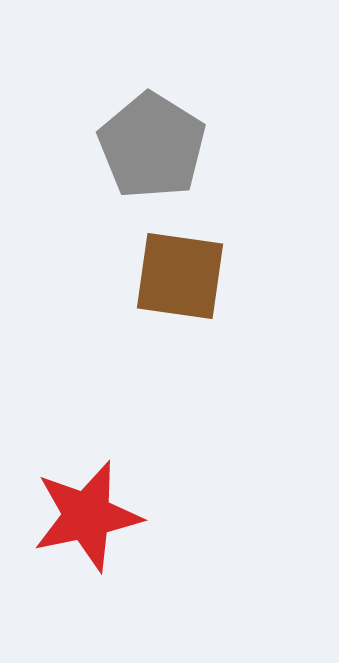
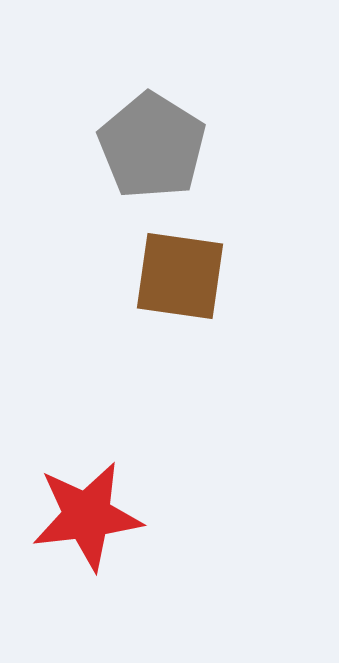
red star: rotated 5 degrees clockwise
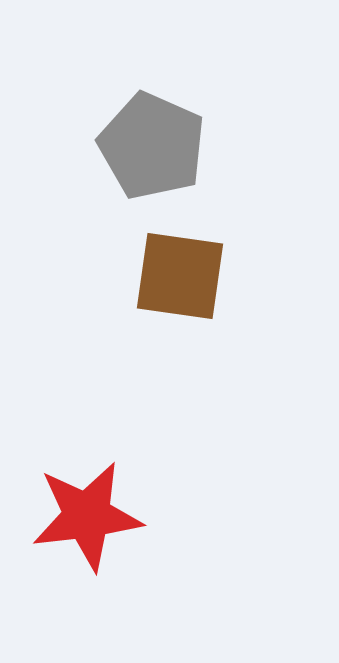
gray pentagon: rotated 8 degrees counterclockwise
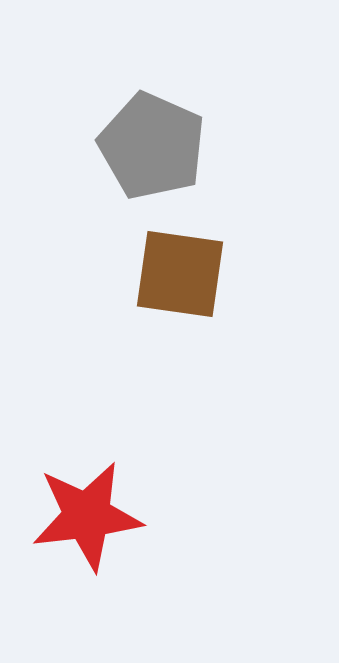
brown square: moved 2 px up
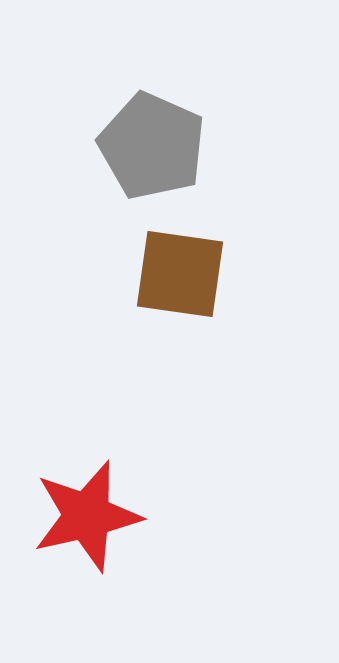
red star: rotated 6 degrees counterclockwise
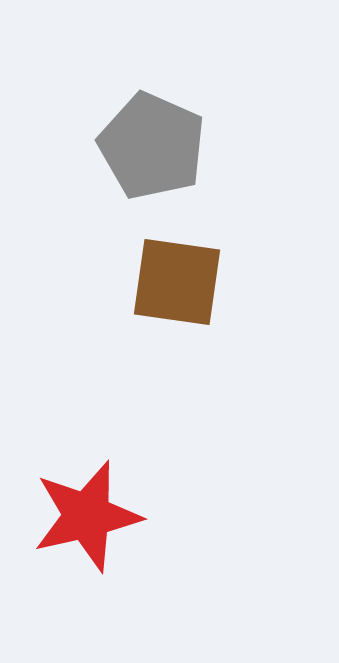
brown square: moved 3 px left, 8 px down
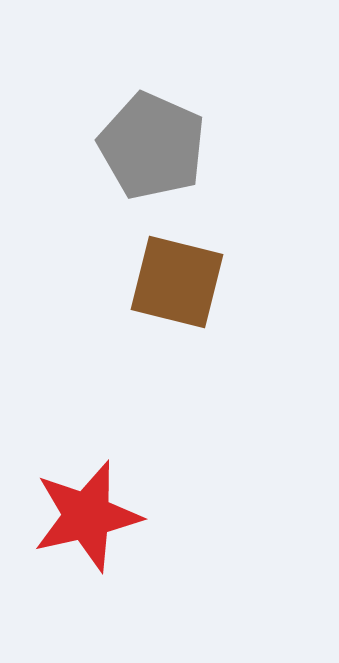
brown square: rotated 6 degrees clockwise
